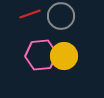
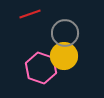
gray circle: moved 4 px right, 17 px down
pink hexagon: moved 13 px down; rotated 24 degrees clockwise
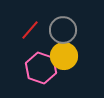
red line: moved 16 px down; rotated 30 degrees counterclockwise
gray circle: moved 2 px left, 3 px up
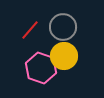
gray circle: moved 3 px up
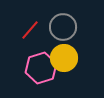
yellow circle: moved 2 px down
pink hexagon: rotated 24 degrees clockwise
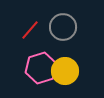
yellow circle: moved 1 px right, 13 px down
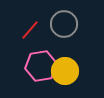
gray circle: moved 1 px right, 3 px up
pink hexagon: moved 2 px up; rotated 8 degrees clockwise
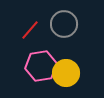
yellow circle: moved 1 px right, 2 px down
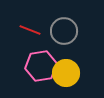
gray circle: moved 7 px down
red line: rotated 70 degrees clockwise
